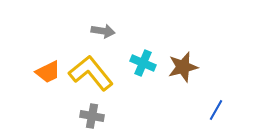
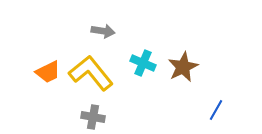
brown star: rotated 12 degrees counterclockwise
gray cross: moved 1 px right, 1 px down
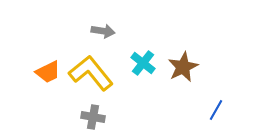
cyan cross: rotated 15 degrees clockwise
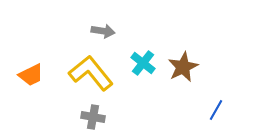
orange trapezoid: moved 17 px left, 3 px down
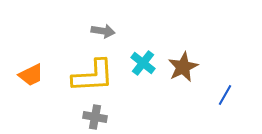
yellow L-shape: moved 2 px right, 3 px down; rotated 126 degrees clockwise
blue line: moved 9 px right, 15 px up
gray cross: moved 2 px right
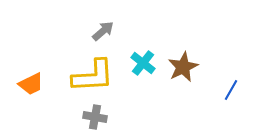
gray arrow: rotated 50 degrees counterclockwise
orange trapezoid: moved 9 px down
blue line: moved 6 px right, 5 px up
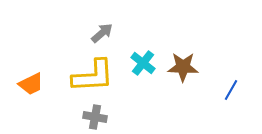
gray arrow: moved 1 px left, 2 px down
brown star: rotated 28 degrees clockwise
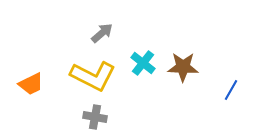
yellow L-shape: rotated 30 degrees clockwise
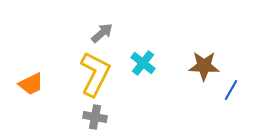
brown star: moved 21 px right, 1 px up
yellow L-shape: moved 2 px right, 2 px up; rotated 90 degrees counterclockwise
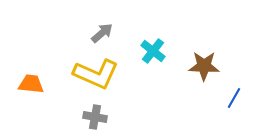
cyan cross: moved 10 px right, 12 px up
yellow L-shape: moved 1 px right; rotated 87 degrees clockwise
orange trapezoid: rotated 148 degrees counterclockwise
blue line: moved 3 px right, 8 px down
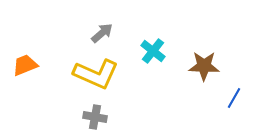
orange trapezoid: moved 6 px left, 19 px up; rotated 28 degrees counterclockwise
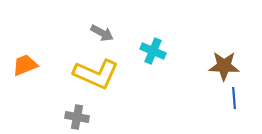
gray arrow: rotated 70 degrees clockwise
cyan cross: rotated 15 degrees counterclockwise
brown star: moved 20 px right
blue line: rotated 35 degrees counterclockwise
gray cross: moved 18 px left
